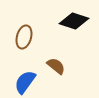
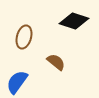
brown semicircle: moved 4 px up
blue semicircle: moved 8 px left
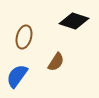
brown semicircle: rotated 84 degrees clockwise
blue semicircle: moved 6 px up
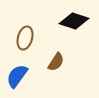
brown ellipse: moved 1 px right, 1 px down
